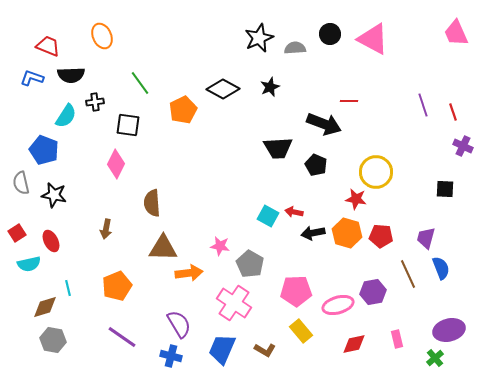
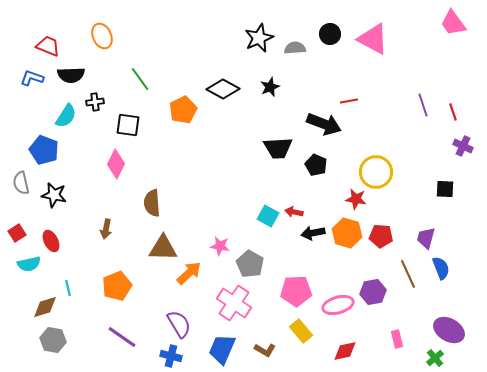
pink trapezoid at (456, 33): moved 3 px left, 10 px up; rotated 12 degrees counterclockwise
green line at (140, 83): moved 4 px up
red line at (349, 101): rotated 12 degrees counterclockwise
orange arrow at (189, 273): rotated 36 degrees counterclockwise
purple ellipse at (449, 330): rotated 44 degrees clockwise
red diamond at (354, 344): moved 9 px left, 7 px down
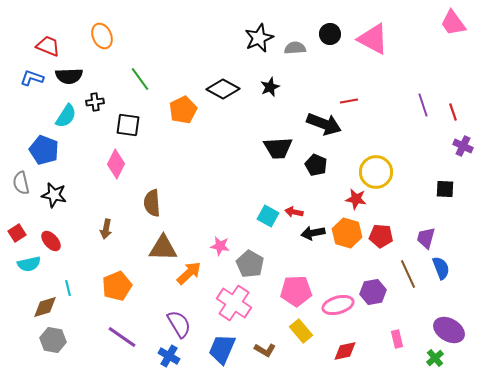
black semicircle at (71, 75): moved 2 px left, 1 px down
red ellipse at (51, 241): rotated 15 degrees counterclockwise
blue cross at (171, 356): moved 2 px left; rotated 15 degrees clockwise
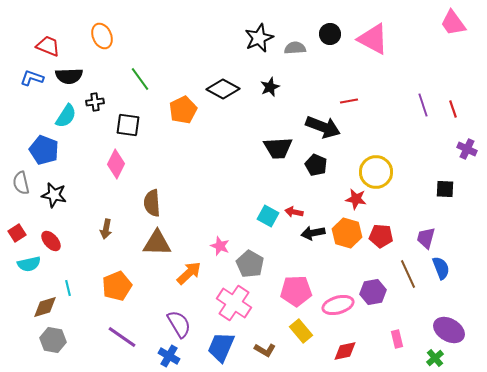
red line at (453, 112): moved 3 px up
black arrow at (324, 124): moved 1 px left, 3 px down
purple cross at (463, 146): moved 4 px right, 3 px down
pink star at (220, 246): rotated 12 degrees clockwise
brown triangle at (163, 248): moved 6 px left, 5 px up
blue trapezoid at (222, 349): moved 1 px left, 2 px up
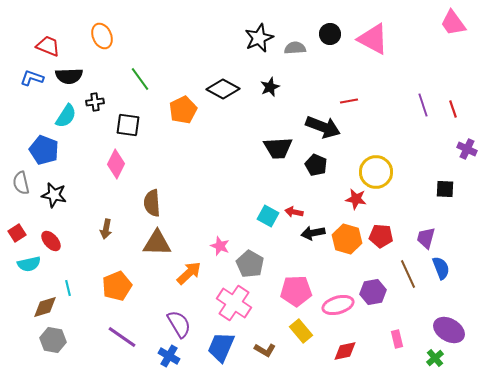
orange hexagon at (347, 233): moved 6 px down
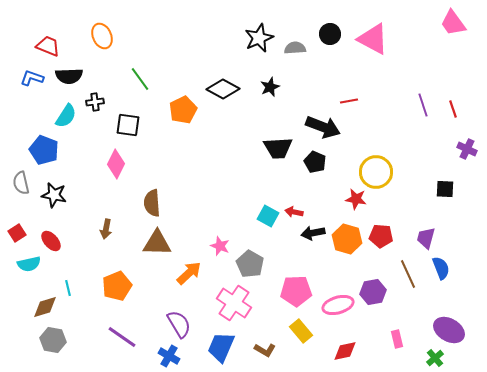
black pentagon at (316, 165): moved 1 px left, 3 px up
